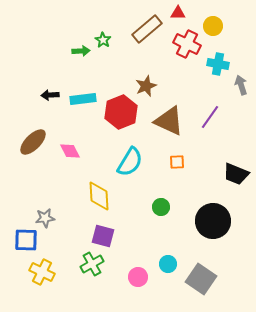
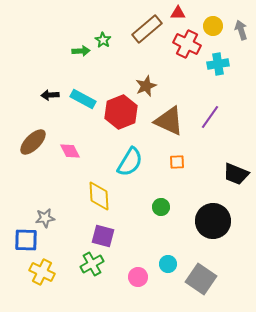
cyan cross: rotated 20 degrees counterclockwise
gray arrow: moved 55 px up
cyan rectangle: rotated 35 degrees clockwise
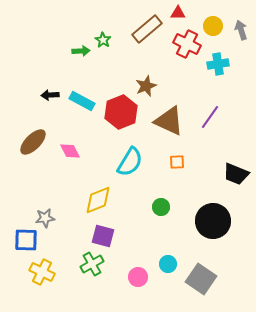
cyan rectangle: moved 1 px left, 2 px down
yellow diamond: moved 1 px left, 4 px down; rotated 72 degrees clockwise
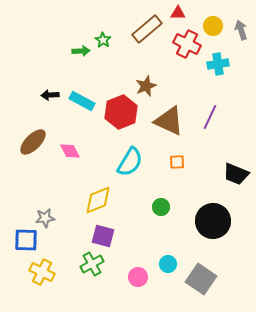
purple line: rotated 10 degrees counterclockwise
